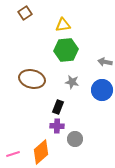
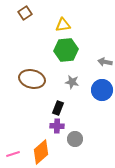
black rectangle: moved 1 px down
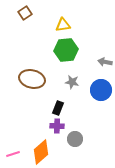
blue circle: moved 1 px left
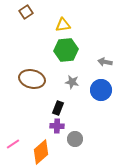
brown square: moved 1 px right, 1 px up
pink line: moved 10 px up; rotated 16 degrees counterclockwise
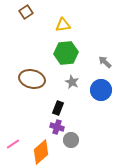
green hexagon: moved 3 px down
gray arrow: rotated 32 degrees clockwise
gray star: rotated 16 degrees clockwise
purple cross: moved 1 px down; rotated 16 degrees clockwise
gray circle: moved 4 px left, 1 px down
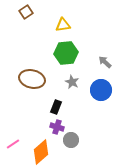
black rectangle: moved 2 px left, 1 px up
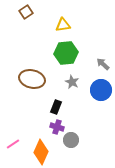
gray arrow: moved 2 px left, 2 px down
orange diamond: rotated 25 degrees counterclockwise
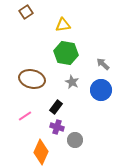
green hexagon: rotated 15 degrees clockwise
black rectangle: rotated 16 degrees clockwise
gray circle: moved 4 px right
pink line: moved 12 px right, 28 px up
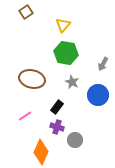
yellow triangle: rotated 42 degrees counterclockwise
gray arrow: rotated 104 degrees counterclockwise
blue circle: moved 3 px left, 5 px down
black rectangle: moved 1 px right
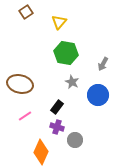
yellow triangle: moved 4 px left, 3 px up
brown ellipse: moved 12 px left, 5 px down
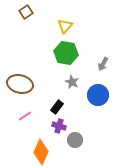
yellow triangle: moved 6 px right, 4 px down
purple cross: moved 2 px right, 1 px up
